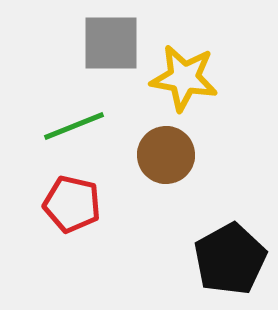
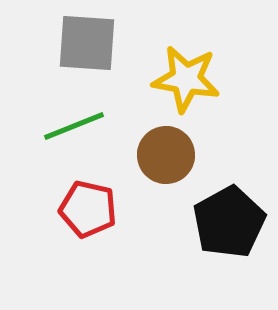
gray square: moved 24 px left; rotated 4 degrees clockwise
yellow star: moved 2 px right, 1 px down
red pentagon: moved 16 px right, 5 px down
black pentagon: moved 1 px left, 37 px up
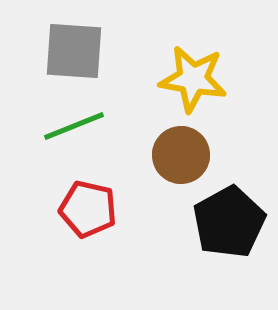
gray square: moved 13 px left, 8 px down
yellow star: moved 7 px right
brown circle: moved 15 px right
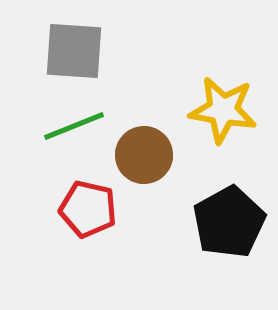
yellow star: moved 30 px right, 31 px down
brown circle: moved 37 px left
